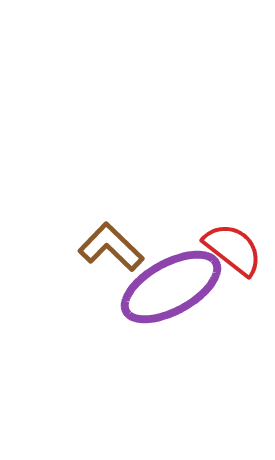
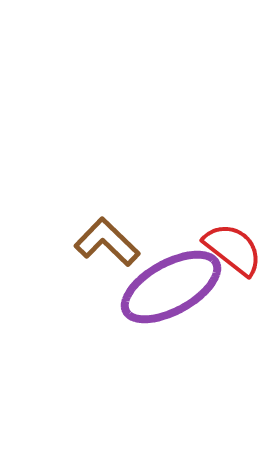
brown L-shape: moved 4 px left, 5 px up
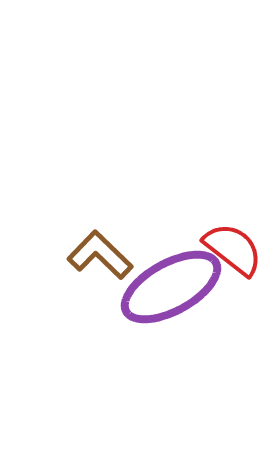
brown L-shape: moved 7 px left, 13 px down
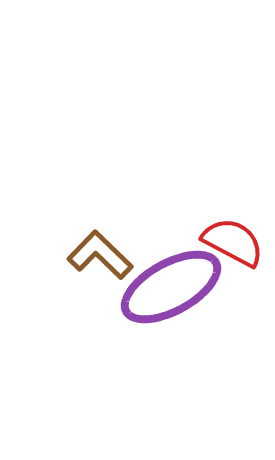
red semicircle: moved 7 px up; rotated 10 degrees counterclockwise
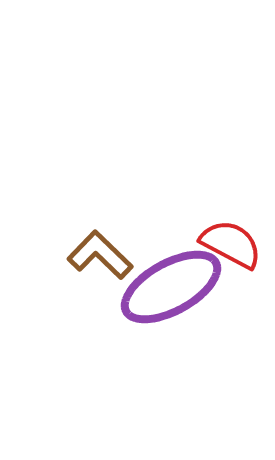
red semicircle: moved 2 px left, 2 px down
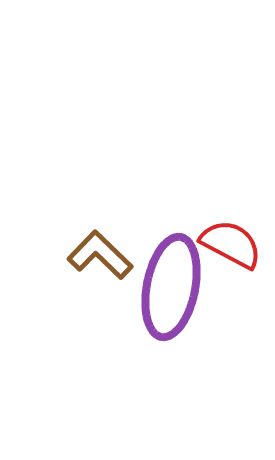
purple ellipse: rotated 50 degrees counterclockwise
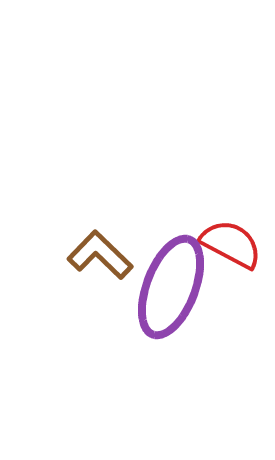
purple ellipse: rotated 10 degrees clockwise
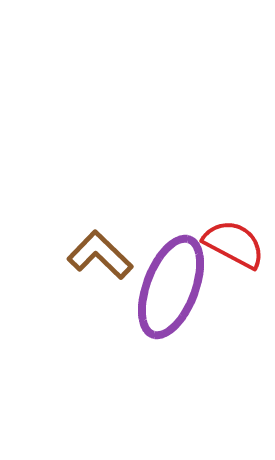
red semicircle: moved 3 px right
